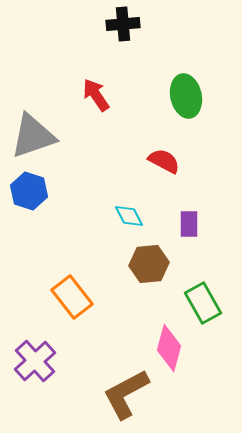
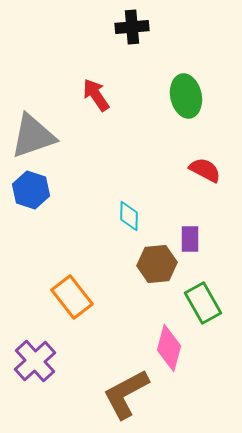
black cross: moved 9 px right, 3 px down
red semicircle: moved 41 px right, 9 px down
blue hexagon: moved 2 px right, 1 px up
cyan diamond: rotated 28 degrees clockwise
purple rectangle: moved 1 px right, 15 px down
brown hexagon: moved 8 px right
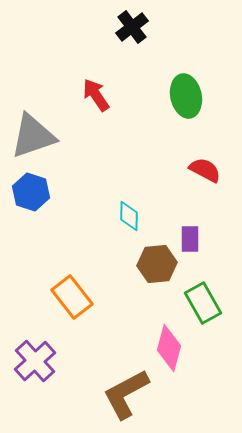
black cross: rotated 32 degrees counterclockwise
blue hexagon: moved 2 px down
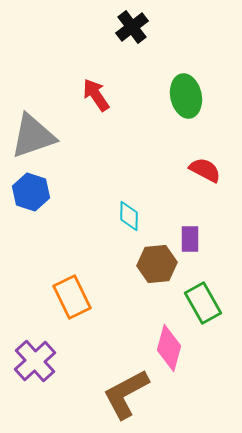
orange rectangle: rotated 12 degrees clockwise
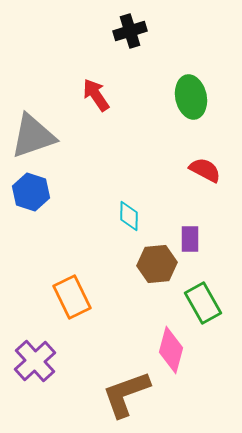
black cross: moved 2 px left, 4 px down; rotated 20 degrees clockwise
green ellipse: moved 5 px right, 1 px down
pink diamond: moved 2 px right, 2 px down
brown L-shape: rotated 8 degrees clockwise
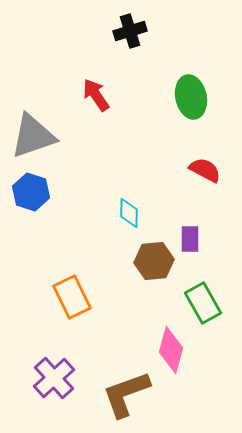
cyan diamond: moved 3 px up
brown hexagon: moved 3 px left, 3 px up
purple cross: moved 19 px right, 17 px down
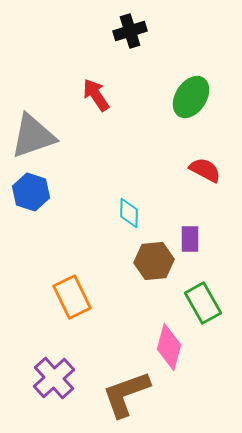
green ellipse: rotated 45 degrees clockwise
pink diamond: moved 2 px left, 3 px up
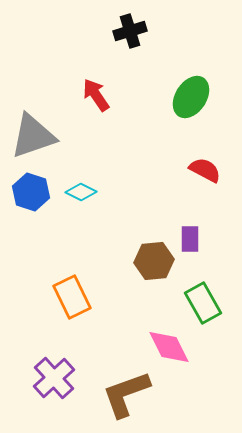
cyan diamond: moved 48 px left, 21 px up; rotated 64 degrees counterclockwise
pink diamond: rotated 42 degrees counterclockwise
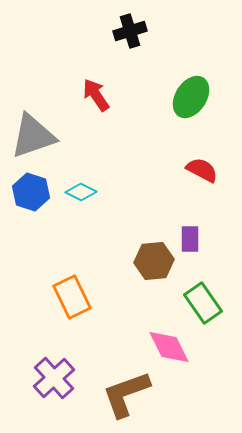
red semicircle: moved 3 px left
green rectangle: rotated 6 degrees counterclockwise
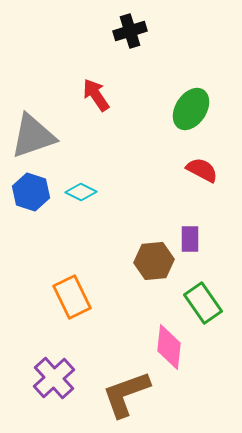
green ellipse: moved 12 px down
pink diamond: rotated 33 degrees clockwise
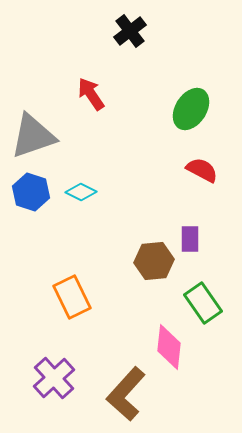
black cross: rotated 20 degrees counterclockwise
red arrow: moved 5 px left, 1 px up
brown L-shape: rotated 28 degrees counterclockwise
